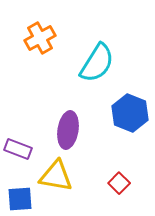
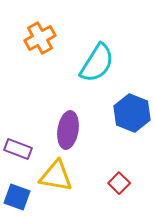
blue hexagon: moved 2 px right
blue square: moved 3 px left, 2 px up; rotated 24 degrees clockwise
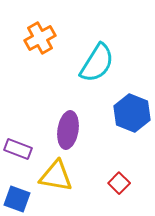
blue square: moved 2 px down
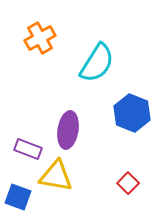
purple rectangle: moved 10 px right
red square: moved 9 px right
blue square: moved 1 px right, 2 px up
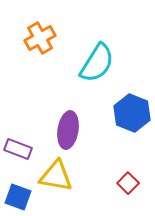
purple rectangle: moved 10 px left
